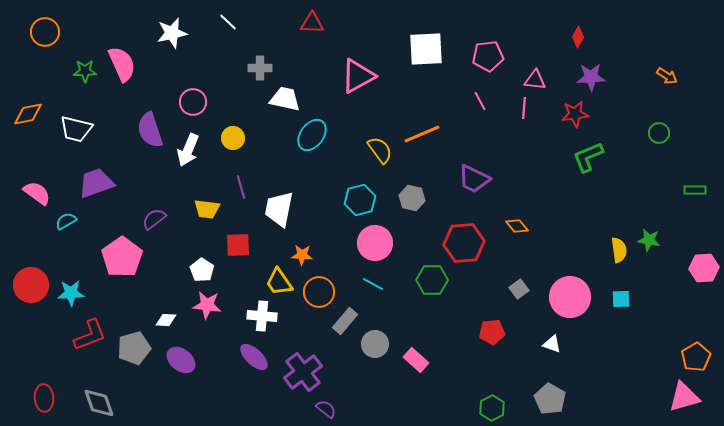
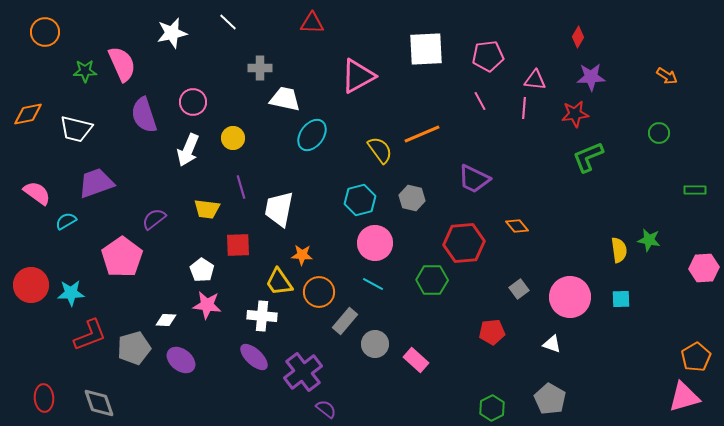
purple semicircle at (150, 130): moved 6 px left, 15 px up
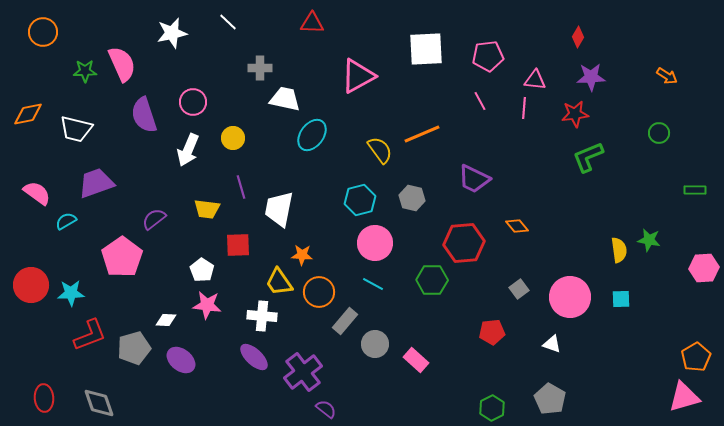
orange circle at (45, 32): moved 2 px left
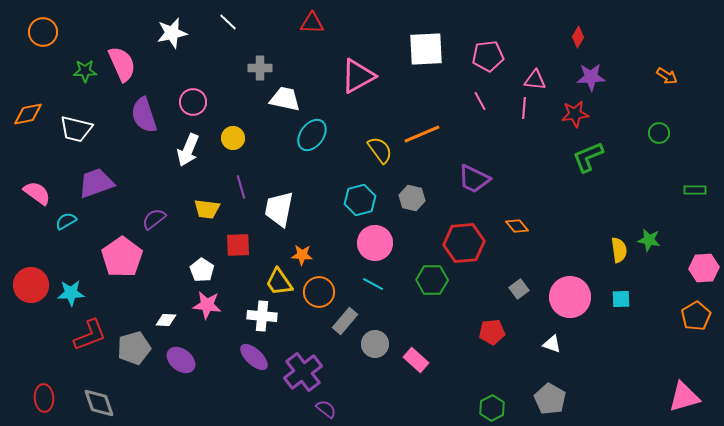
orange pentagon at (696, 357): moved 41 px up
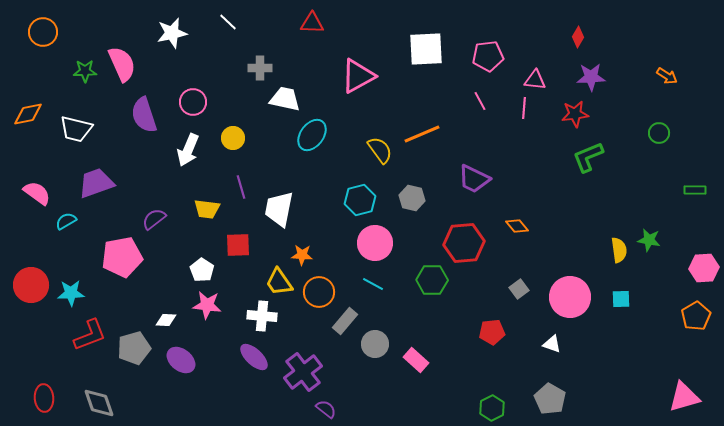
pink pentagon at (122, 257): rotated 24 degrees clockwise
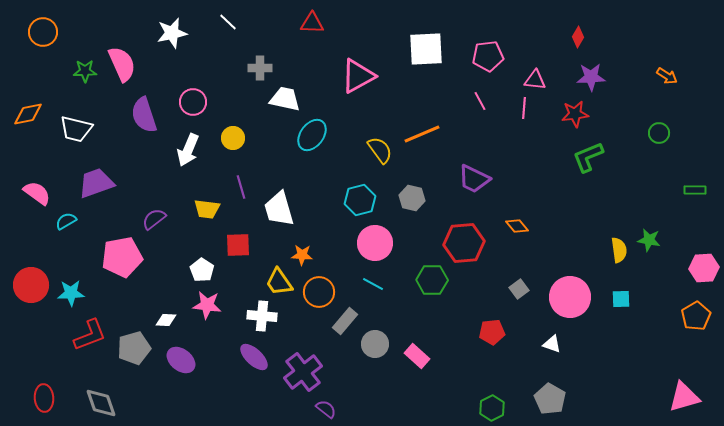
white trapezoid at (279, 209): rotated 27 degrees counterclockwise
pink rectangle at (416, 360): moved 1 px right, 4 px up
gray diamond at (99, 403): moved 2 px right
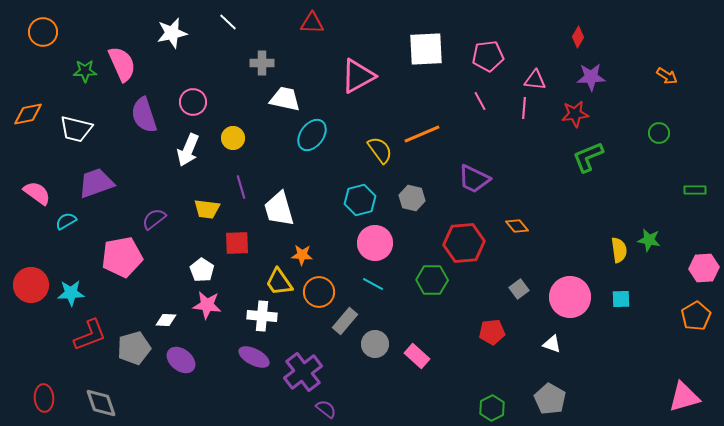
gray cross at (260, 68): moved 2 px right, 5 px up
red square at (238, 245): moved 1 px left, 2 px up
purple ellipse at (254, 357): rotated 16 degrees counterclockwise
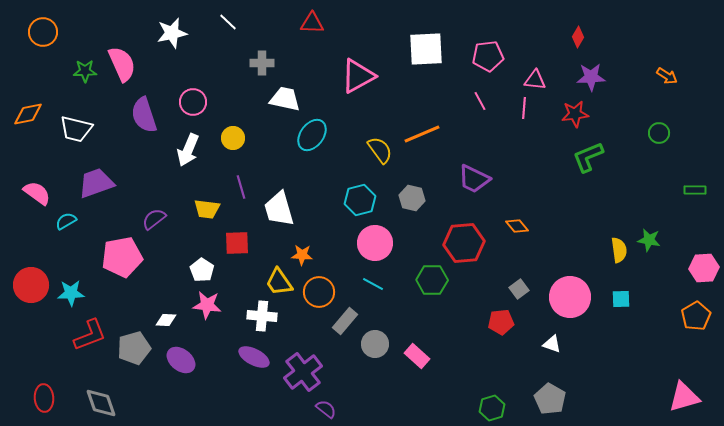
red pentagon at (492, 332): moved 9 px right, 10 px up
green hexagon at (492, 408): rotated 10 degrees clockwise
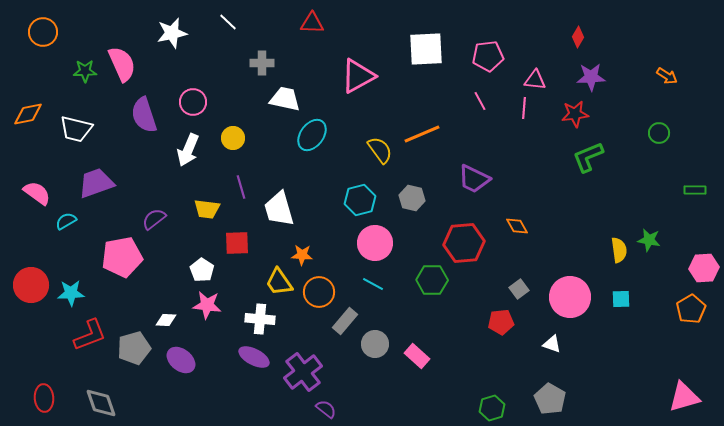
orange diamond at (517, 226): rotated 10 degrees clockwise
white cross at (262, 316): moved 2 px left, 3 px down
orange pentagon at (696, 316): moved 5 px left, 7 px up
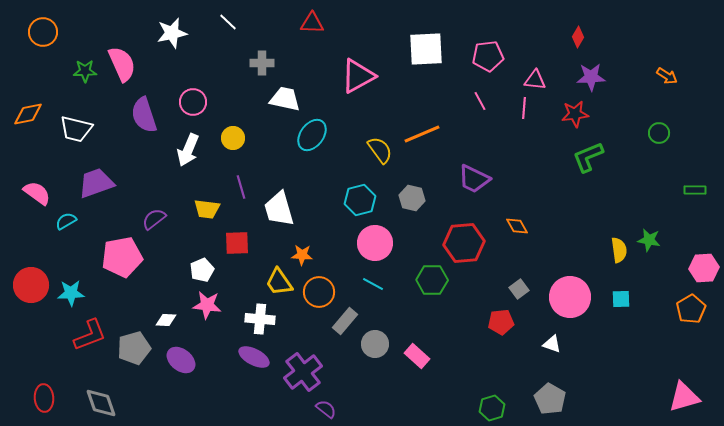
white pentagon at (202, 270): rotated 15 degrees clockwise
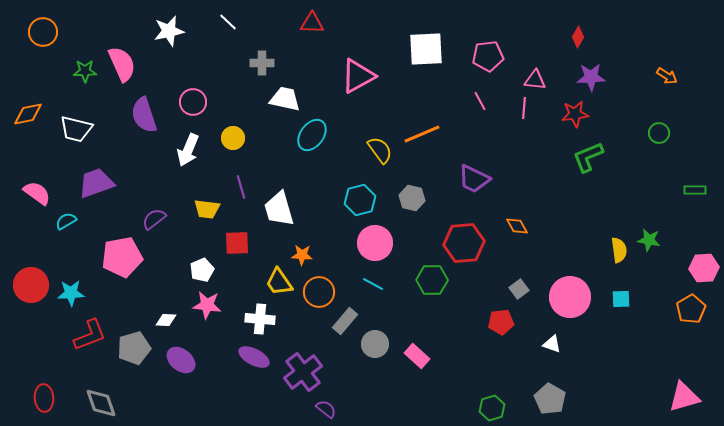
white star at (172, 33): moved 3 px left, 2 px up
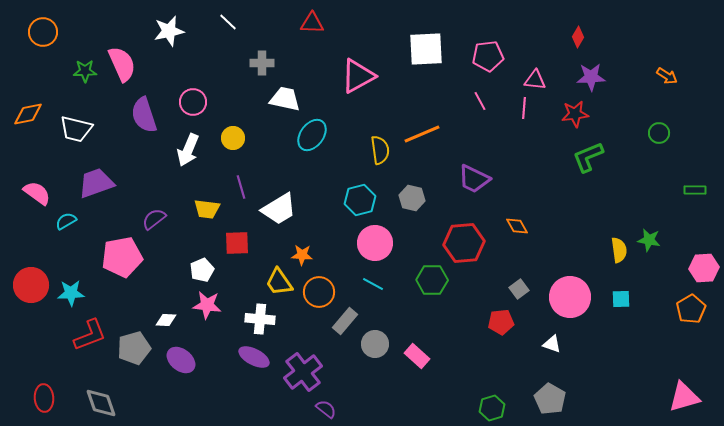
yellow semicircle at (380, 150): rotated 28 degrees clockwise
white trapezoid at (279, 209): rotated 105 degrees counterclockwise
